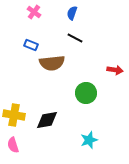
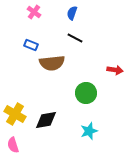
yellow cross: moved 1 px right, 1 px up; rotated 20 degrees clockwise
black diamond: moved 1 px left
cyan star: moved 9 px up
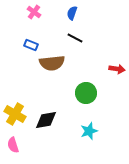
red arrow: moved 2 px right, 1 px up
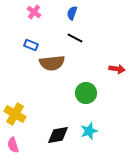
black diamond: moved 12 px right, 15 px down
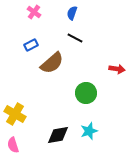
blue rectangle: rotated 48 degrees counterclockwise
brown semicircle: rotated 35 degrees counterclockwise
